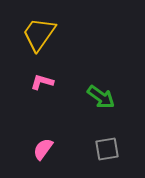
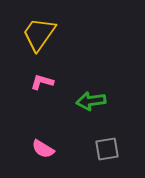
green arrow: moved 10 px left, 4 px down; rotated 136 degrees clockwise
pink semicircle: rotated 95 degrees counterclockwise
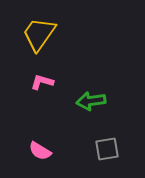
pink semicircle: moved 3 px left, 2 px down
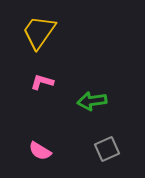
yellow trapezoid: moved 2 px up
green arrow: moved 1 px right
gray square: rotated 15 degrees counterclockwise
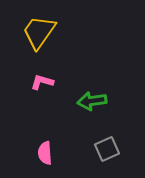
pink semicircle: moved 5 px right, 2 px down; rotated 55 degrees clockwise
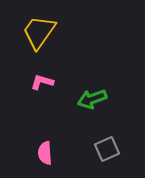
green arrow: moved 2 px up; rotated 12 degrees counterclockwise
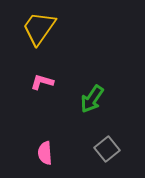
yellow trapezoid: moved 4 px up
green arrow: rotated 36 degrees counterclockwise
gray square: rotated 15 degrees counterclockwise
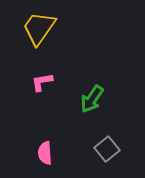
pink L-shape: rotated 25 degrees counterclockwise
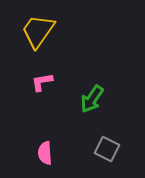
yellow trapezoid: moved 1 px left, 3 px down
gray square: rotated 25 degrees counterclockwise
